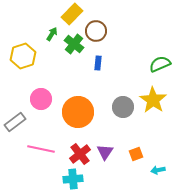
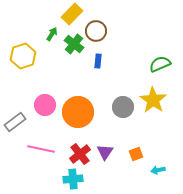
blue rectangle: moved 2 px up
pink circle: moved 4 px right, 6 px down
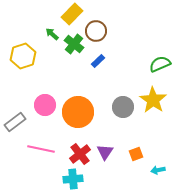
green arrow: rotated 80 degrees counterclockwise
blue rectangle: rotated 40 degrees clockwise
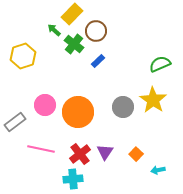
green arrow: moved 2 px right, 4 px up
orange square: rotated 24 degrees counterclockwise
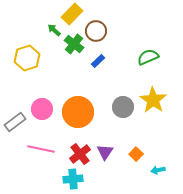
yellow hexagon: moved 4 px right, 2 px down
green semicircle: moved 12 px left, 7 px up
pink circle: moved 3 px left, 4 px down
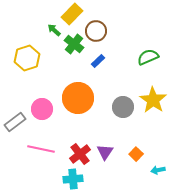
orange circle: moved 14 px up
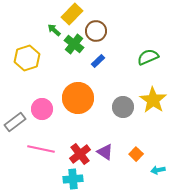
purple triangle: rotated 30 degrees counterclockwise
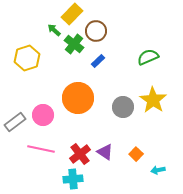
pink circle: moved 1 px right, 6 px down
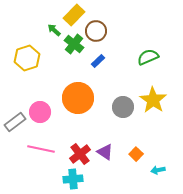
yellow rectangle: moved 2 px right, 1 px down
pink circle: moved 3 px left, 3 px up
